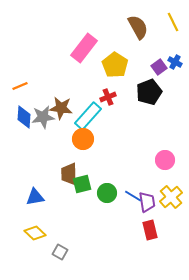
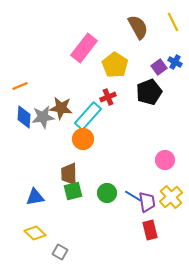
green square: moved 9 px left, 7 px down
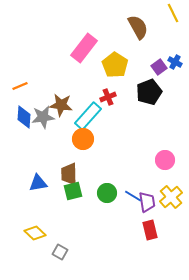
yellow line: moved 9 px up
brown star: moved 3 px up
blue triangle: moved 3 px right, 14 px up
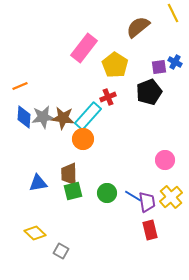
brown semicircle: rotated 100 degrees counterclockwise
purple square: rotated 28 degrees clockwise
brown star: moved 2 px right, 13 px down
gray square: moved 1 px right, 1 px up
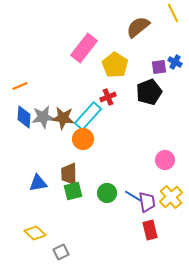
gray square: moved 1 px down; rotated 35 degrees clockwise
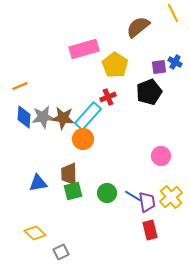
pink rectangle: moved 1 px down; rotated 36 degrees clockwise
pink circle: moved 4 px left, 4 px up
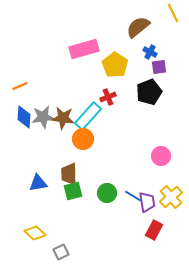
blue cross: moved 25 px left, 10 px up
red rectangle: moved 4 px right; rotated 42 degrees clockwise
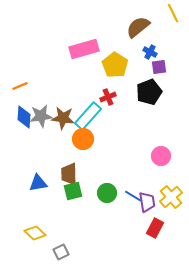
gray star: moved 2 px left, 1 px up
red rectangle: moved 1 px right, 2 px up
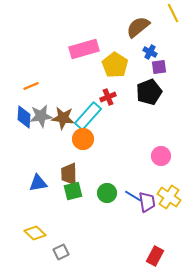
orange line: moved 11 px right
yellow cross: moved 2 px left; rotated 15 degrees counterclockwise
red rectangle: moved 28 px down
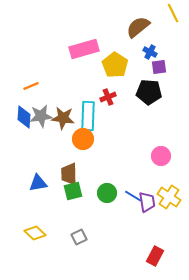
black pentagon: rotated 25 degrees clockwise
cyan rectangle: rotated 40 degrees counterclockwise
gray square: moved 18 px right, 15 px up
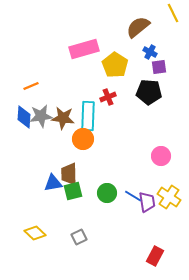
blue triangle: moved 15 px right
